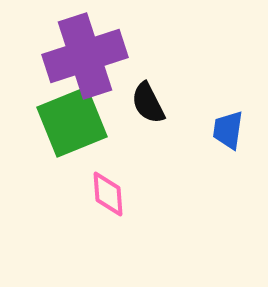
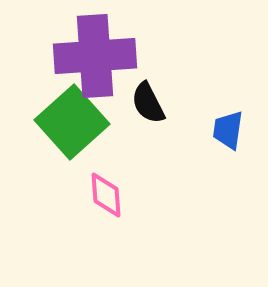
purple cross: moved 10 px right; rotated 14 degrees clockwise
green square: rotated 20 degrees counterclockwise
pink diamond: moved 2 px left, 1 px down
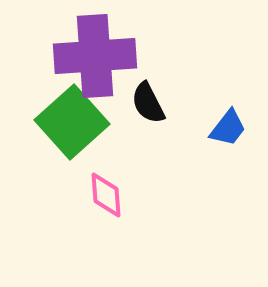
blue trapezoid: moved 2 px up; rotated 150 degrees counterclockwise
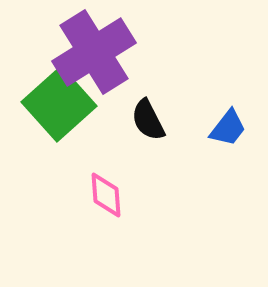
purple cross: moved 1 px left, 4 px up; rotated 28 degrees counterclockwise
black semicircle: moved 17 px down
green square: moved 13 px left, 18 px up
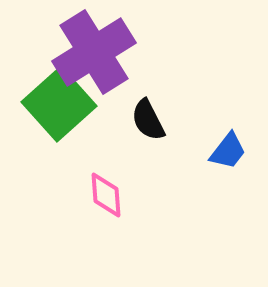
blue trapezoid: moved 23 px down
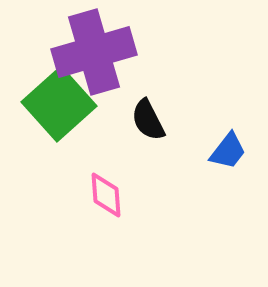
purple cross: rotated 16 degrees clockwise
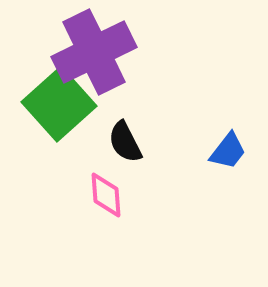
purple cross: rotated 10 degrees counterclockwise
black semicircle: moved 23 px left, 22 px down
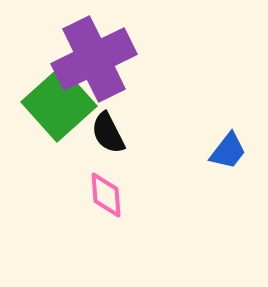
purple cross: moved 7 px down
black semicircle: moved 17 px left, 9 px up
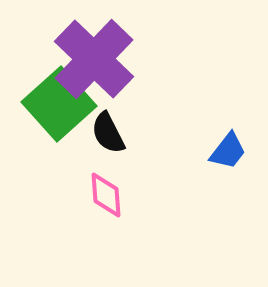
purple cross: rotated 20 degrees counterclockwise
